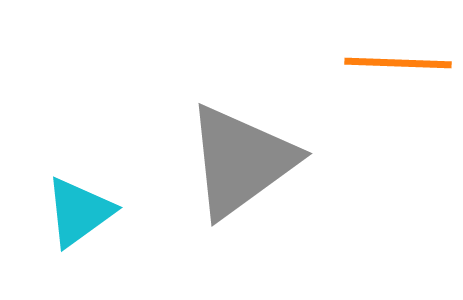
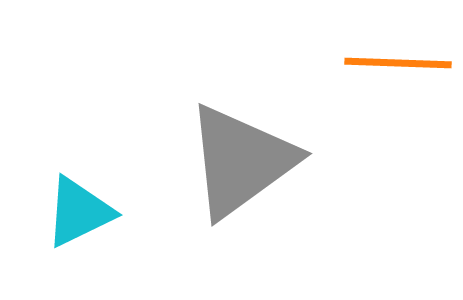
cyan triangle: rotated 10 degrees clockwise
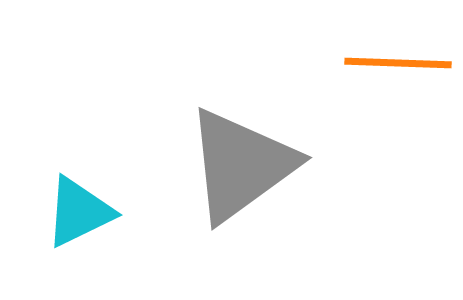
gray triangle: moved 4 px down
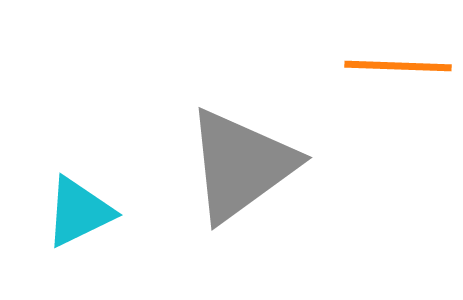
orange line: moved 3 px down
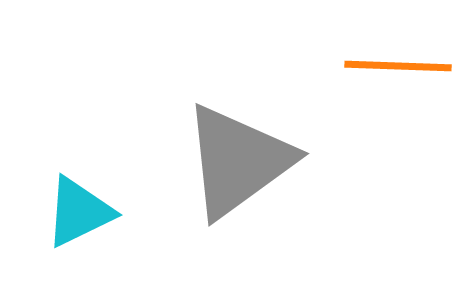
gray triangle: moved 3 px left, 4 px up
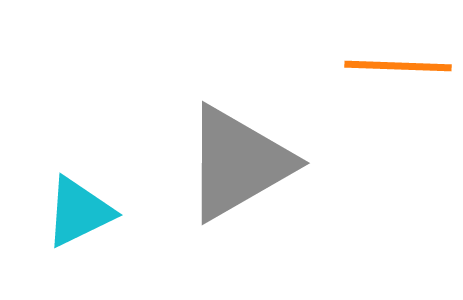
gray triangle: moved 2 px down; rotated 6 degrees clockwise
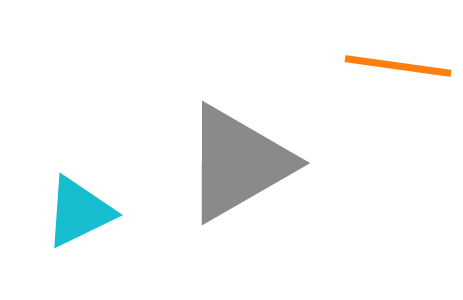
orange line: rotated 6 degrees clockwise
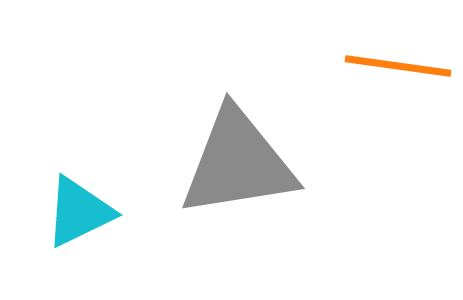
gray triangle: rotated 21 degrees clockwise
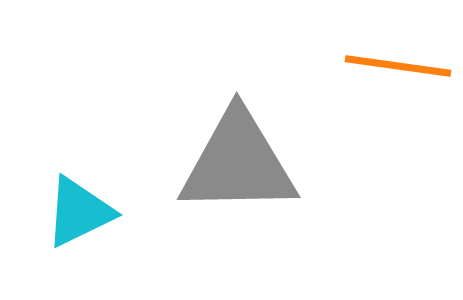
gray triangle: rotated 8 degrees clockwise
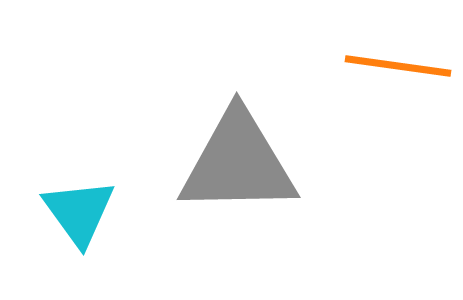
cyan triangle: rotated 40 degrees counterclockwise
